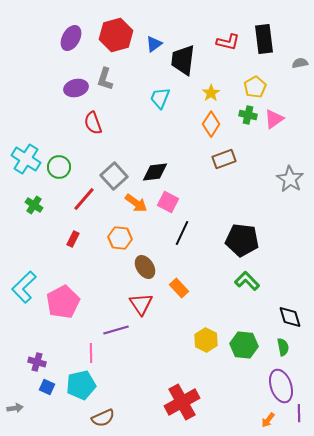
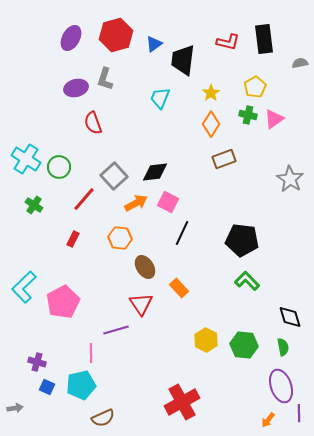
orange arrow at (136, 203): rotated 65 degrees counterclockwise
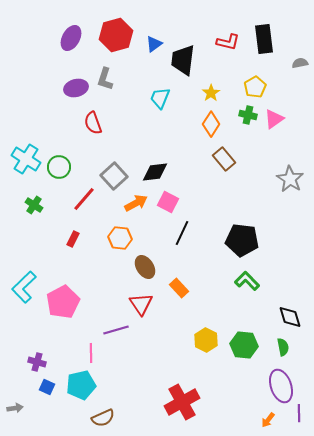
brown rectangle at (224, 159): rotated 70 degrees clockwise
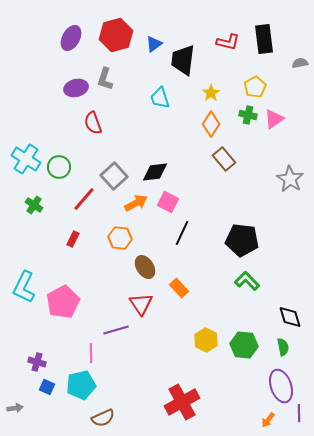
cyan trapezoid at (160, 98): rotated 40 degrees counterclockwise
cyan L-shape at (24, 287): rotated 20 degrees counterclockwise
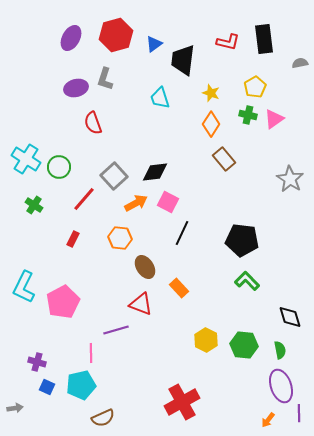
yellow star at (211, 93): rotated 18 degrees counterclockwise
red triangle at (141, 304): rotated 35 degrees counterclockwise
green semicircle at (283, 347): moved 3 px left, 3 px down
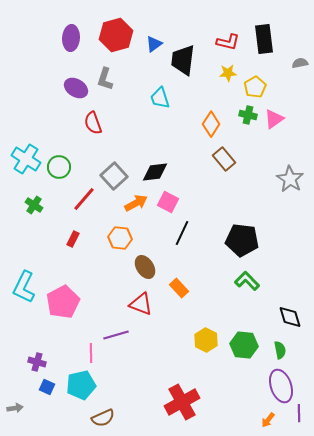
purple ellipse at (71, 38): rotated 25 degrees counterclockwise
purple ellipse at (76, 88): rotated 45 degrees clockwise
yellow star at (211, 93): moved 17 px right, 20 px up; rotated 24 degrees counterclockwise
purple line at (116, 330): moved 5 px down
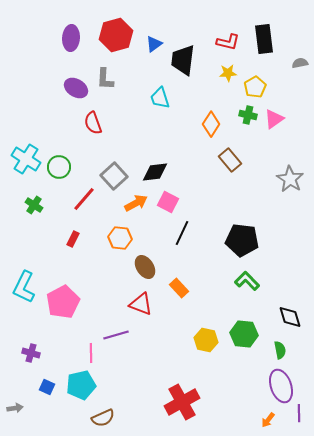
gray L-shape at (105, 79): rotated 15 degrees counterclockwise
brown rectangle at (224, 159): moved 6 px right, 1 px down
yellow hexagon at (206, 340): rotated 15 degrees counterclockwise
green hexagon at (244, 345): moved 11 px up
purple cross at (37, 362): moved 6 px left, 9 px up
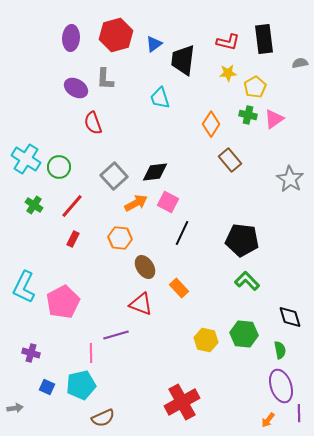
red line at (84, 199): moved 12 px left, 7 px down
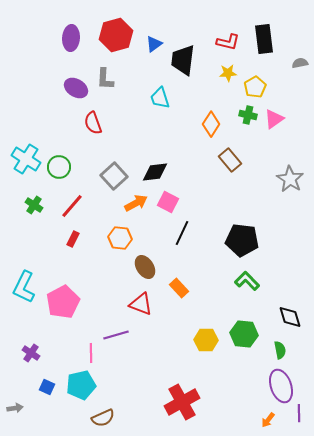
yellow hexagon at (206, 340): rotated 10 degrees counterclockwise
purple cross at (31, 353): rotated 18 degrees clockwise
